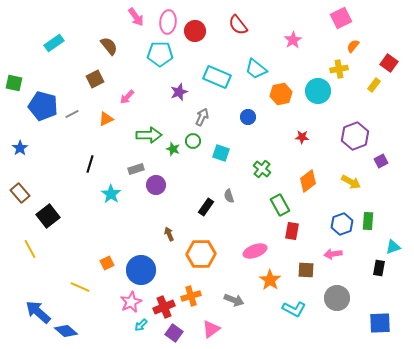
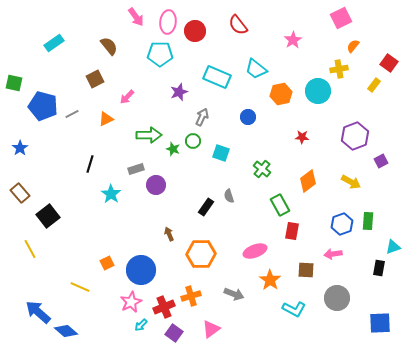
gray arrow at (234, 300): moved 6 px up
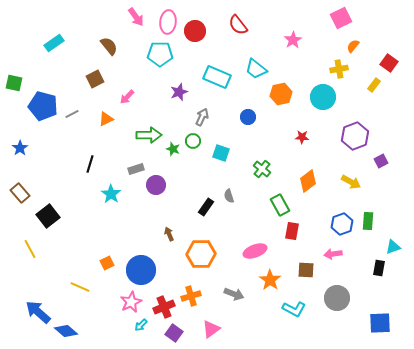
cyan circle at (318, 91): moved 5 px right, 6 px down
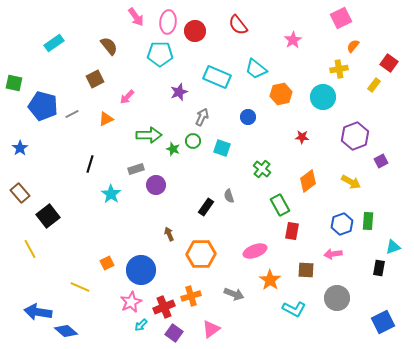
cyan square at (221, 153): moved 1 px right, 5 px up
blue arrow at (38, 312): rotated 32 degrees counterclockwise
blue square at (380, 323): moved 3 px right, 1 px up; rotated 25 degrees counterclockwise
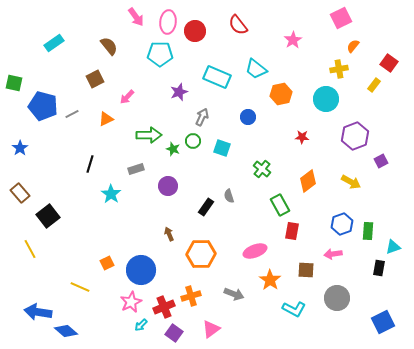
cyan circle at (323, 97): moved 3 px right, 2 px down
purple circle at (156, 185): moved 12 px right, 1 px down
green rectangle at (368, 221): moved 10 px down
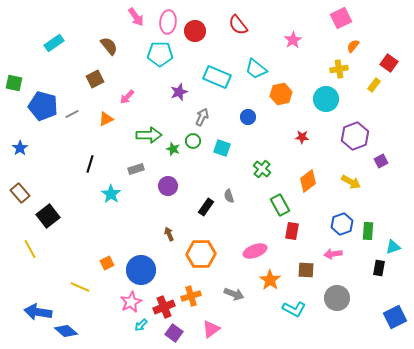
blue square at (383, 322): moved 12 px right, 5 px up
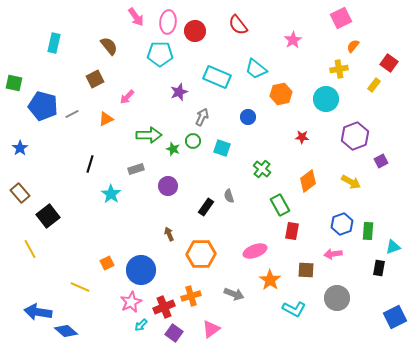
cyan rectangle at (54, 43): rotated 42 degrees counterclockwise
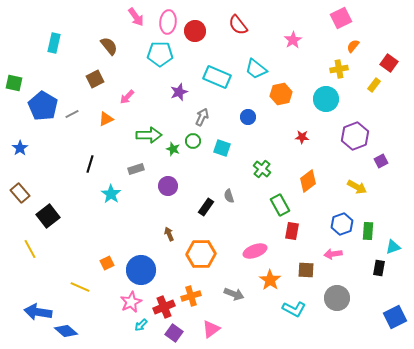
blue pentagon at (43, 106): rotated 16 degrees clockwise
yellow arrow at (351, 182): moved 6 px right, 5 px down
